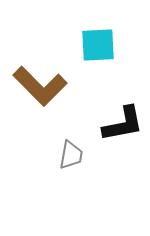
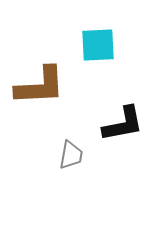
brown L-shape: rotated 48 degrees counterclockwise
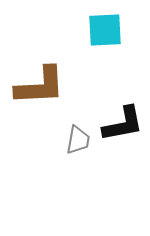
cyan square: moved 7 px right, 15 px up
gray trapezoid: moved 7 px right, 15 px up
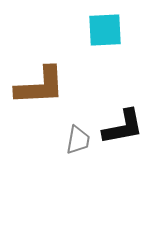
black L-shape: moved 3 px down
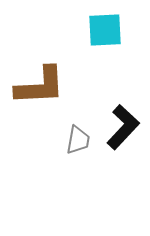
black L-shape: rotated 36 degrees counterclockwise
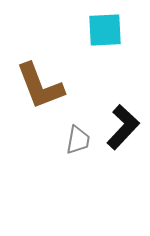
brown L-shape: rotated 72 degrees clockwise
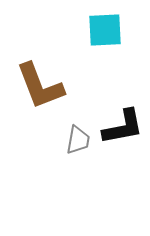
black L-shape: rotated 36 degrees clockwise
